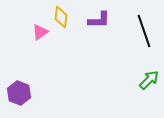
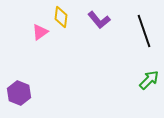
purple L-shape: rotated 50 degrees clockwise
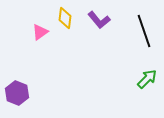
yellow diamond: moved 4 px right, 1 px down
green arrow: moved 2 px left, 1 px up
purple hexagon: moved 2 px left
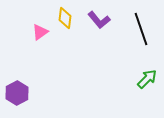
black line: moved 3 px left, 2 px up
purple hexagon: rotated 10 degrees clockwise
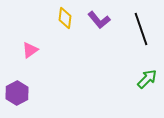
pink triangle: moved 10 px left, 18 px down
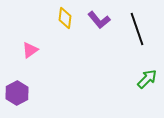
black line: moved 4 px left
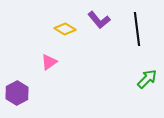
yellow diamond: moved 11 px down; rotated 65 degrees counterclockwise
black line: rotated 12 degrees clockwise
pink triangle: moved 19 px right, 12 px down
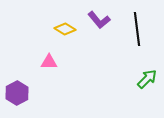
pink triangle: rotated 36 degrees clockwise
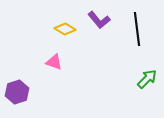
pink triangle: moved 5 px right; rotated 18 degrees clockwise
purple hexagon: moved 1 px up; rotated 10 degrees clockwise
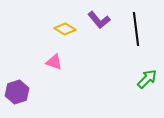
black line: moved 1 px left
